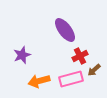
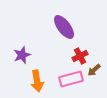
purple ellipse: moved 1 px left, 3 px up
orange arrow: moved 2 px left; rotated 85 degrees counterclockwise
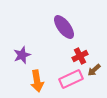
pink rectangle: rotated 10 degrees counterclockwise
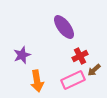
pink rectangle: moved 2 px right, 1 px down
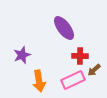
purple ellipse: moved 1 px down
red cross: rotated 28 degrees clockwise
orange arrow: moved 2 px right
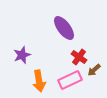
red cross: moved 1 px left, 1 px down; rotated 35 degrees clockwise
pink rectangle: moved 3 px left
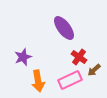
purple star: moved 1 px right, 2 px down
orange arrow: moved 1 px left
